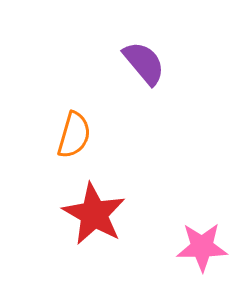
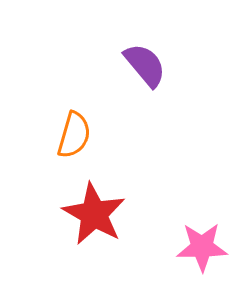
purple semicircle: moved 1 px right, 2 px down
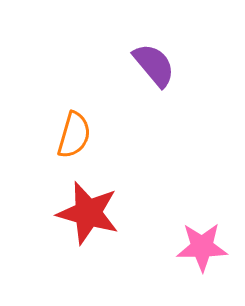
purple semicircle: moved 9 px right
red star: moved 6 px left, 1 px up; rotated 14 degrees counterclockwise
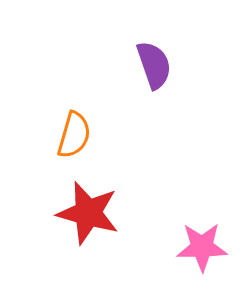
purple semicircle: rotated 21 degrees clockwise
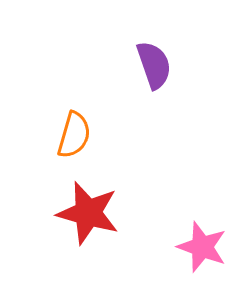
pink star: rotated 21 degrees clockwise
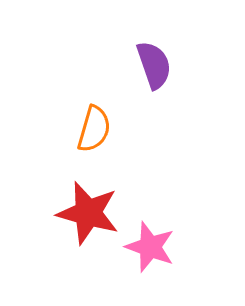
orange semicircle: moved 20 px right, 6 px up
pink star: moved 52 px left
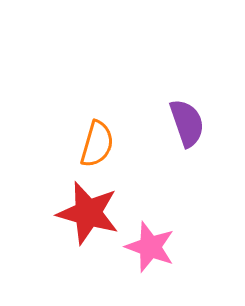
purple semicircle: moved 33 px right, 58 px down
orange semicircle: moved 3 px right, 15 px down
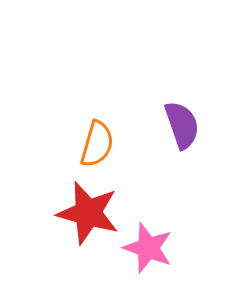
purple semicircle: moved 5 px left, 2 px down
pink star: moved 2 px left, 1 px down
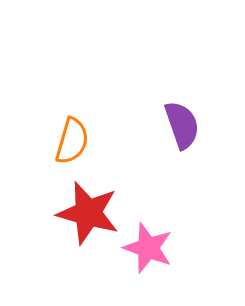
orange semicircle: moved 25 px left, 3 px up
